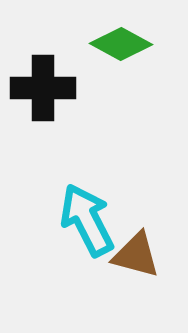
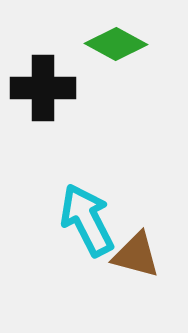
green diamond: moved 5 px left
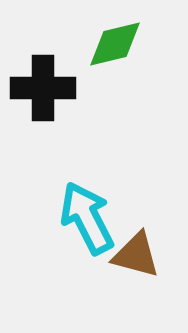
green diamond: moved 1 px left; rotated 42 degrees counterclockwise
cyan arrow: moved 2 px up
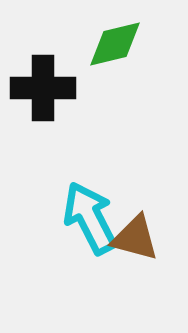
cyan arrow: moved 3 px right
brown triangle: moved 1 px left, 17 px up
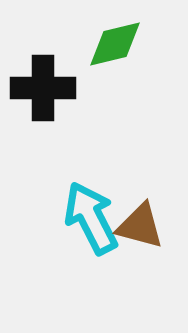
cyan arrow: moved 1 px right
brown triangle: moved 5 px right, 12 px up
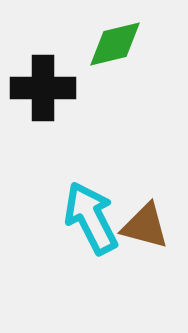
brown triangle: moved 5 px right
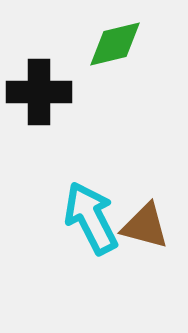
black cross: moved 4 px left, 4 px down
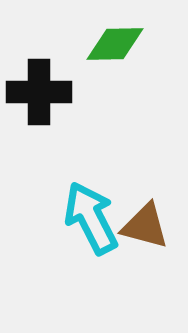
green diamond: rotated 12 degrees clockwise
